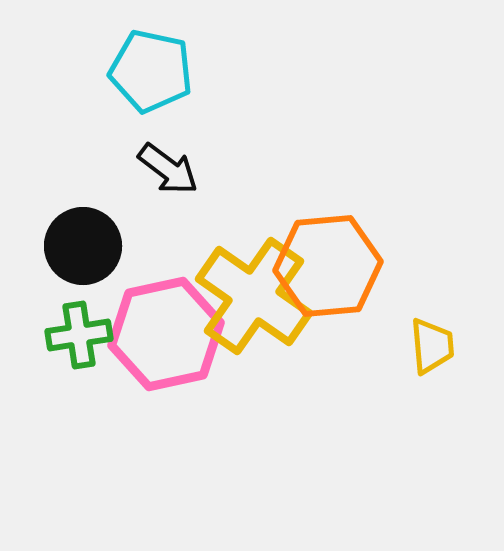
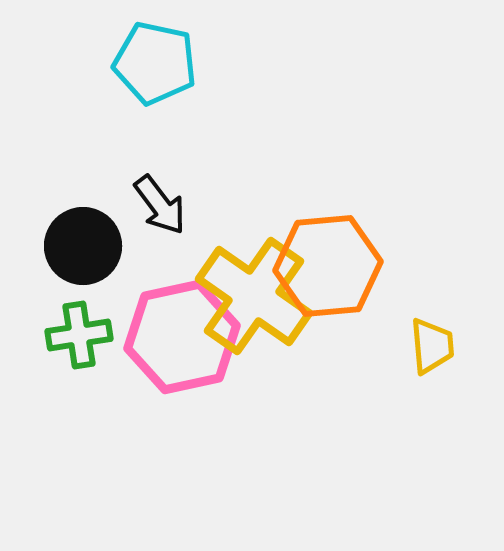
cyan pentagon: moved 4 px right, 8 px up
black arrow: moved 8 px left, 36 px down; rotated 16 degrees clockwise
pink hexagon: moved 16 px right, 3 px down
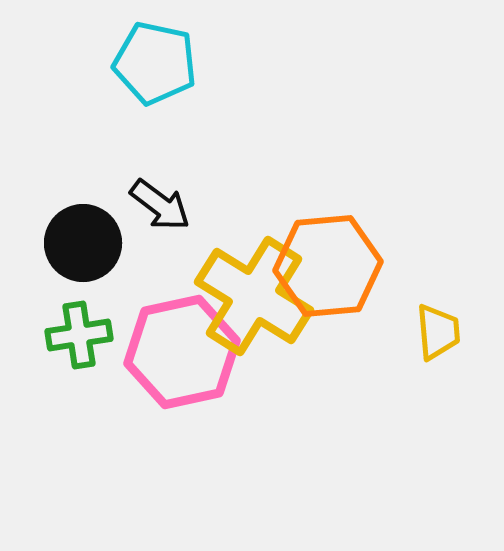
black arrow: rotated 16 degrees counterclockwise
black circle: moved 3 px up
yellow cross: rotated 3 degrees counterclockwise
pink hexagon: moved 15 px down
yellow trapezoid: moved 6 px right, 14 px up
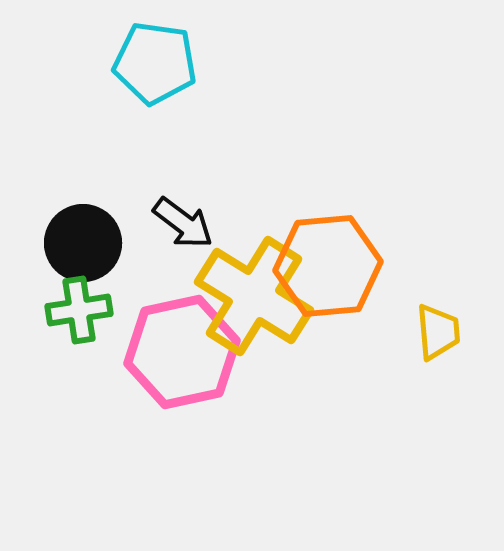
cyan pentagon: rotated 4 degrees counterclockwise
black arrow: moved 23 px right, 18 px down
green cross: moved 25 px up
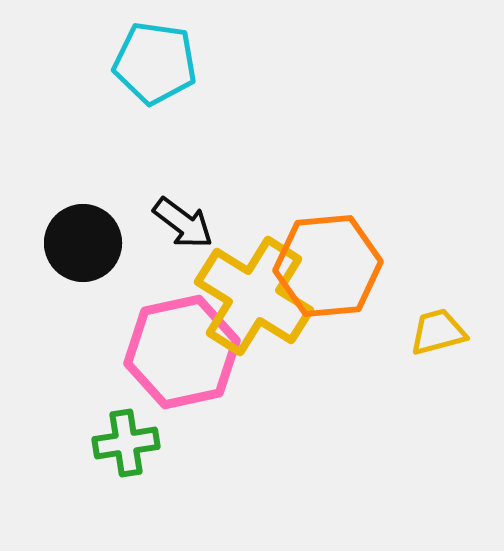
green cross: moved 47 px right, 133 px down
yellow trapezoid: rotated 100 degrees counterclockwise
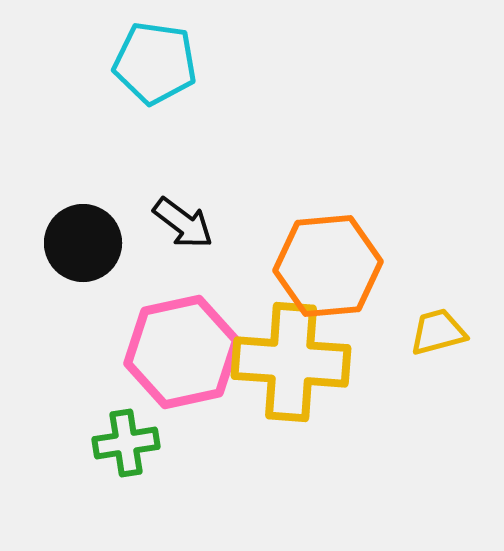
yellow cross: moved 37 px right, 66 px down; rotated 28 degrees counterclockwise
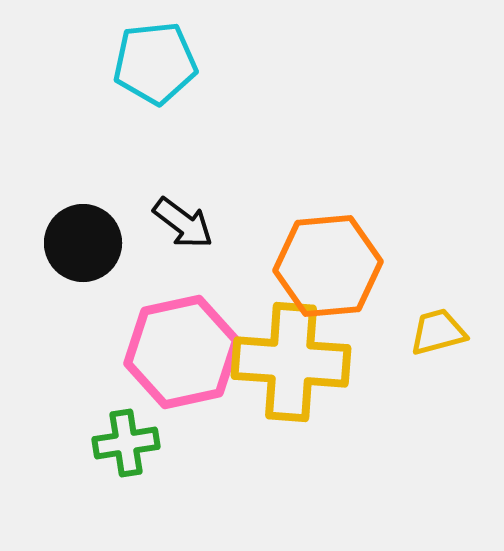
cyan pentagon: rotated 14 degrees counterclockwise
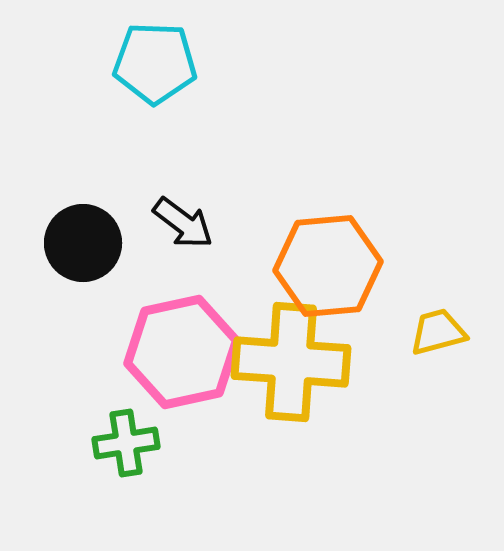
cyan pentagon: rotated 8 degrees clockwise
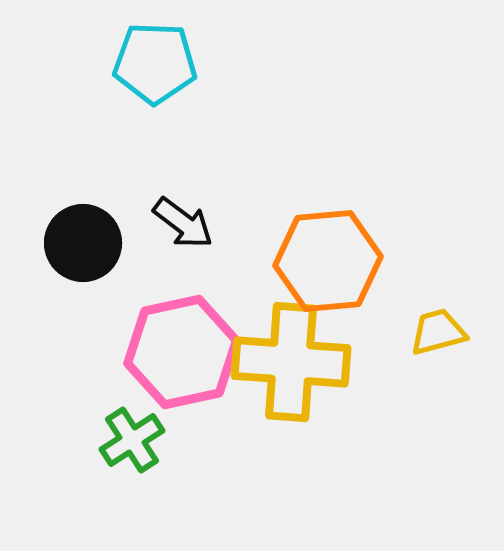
orange hexagon: moved 5 px up
green cross: moved 6 px right, 3 px up; rotated 24 degrees counterclockwise
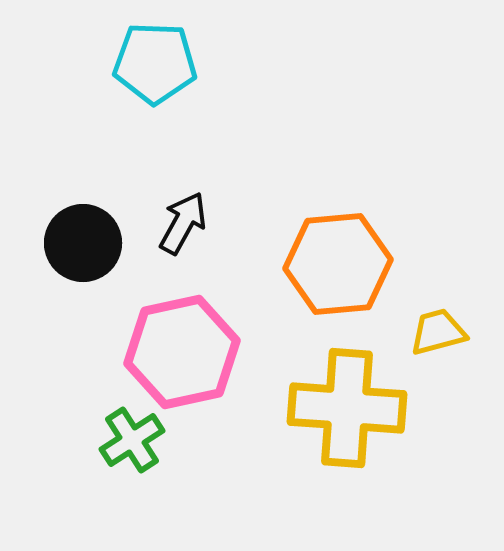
black arrow: rotated 98 degrees counterclockwise
orange hexagon: moved 10 px right, 3 px down
yellow cross: moved 56 px right, 46 px down
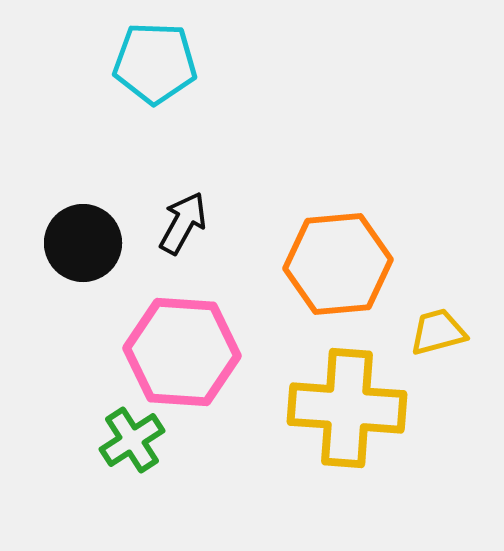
pink hexagon: rotated 16 degrees clockwise
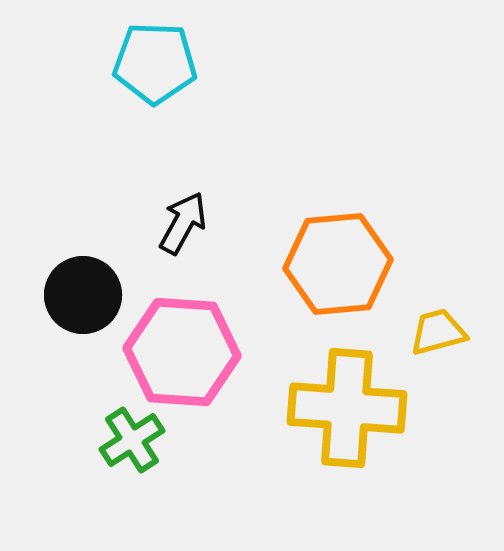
black circle: moved 52 px down
